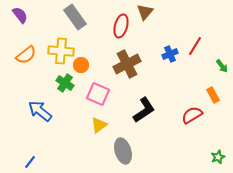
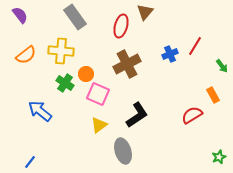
orange circle: moved 5 px right, 9 px down
black L-shape: moved 7 px left, 5 px down
green star: moved 1 px right
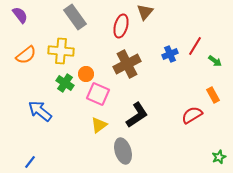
green arrow: moved 7 px left, 5 px up; rotated 16 degrees counterclockwise
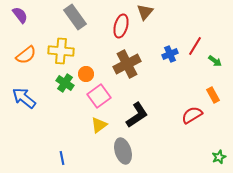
pink square: moved 1 px right, 2 px down; rotated 30 degrees clockwise
blue arrow: moved 16 px left, 13 px up
blue line: moved 32 px right, 4 px up; rotated 48 degrees counterclockwise
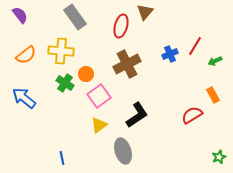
green arrow: rotated 120 degrees clockwise
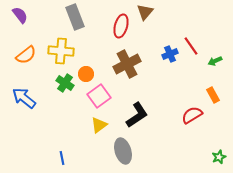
gray rectangle: rotated 15 degrees clockwise
red line: moved 4 px left; rotated 66 degrees counterclockwise
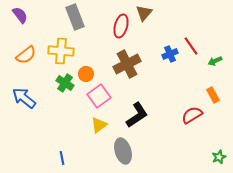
brown triangle: moved 1 px left, 1 px down
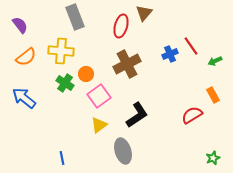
purple semicircle: moved 10 px down
orange semicircle: moved 2 px down
green star: moved 6 px left, 1 px down
